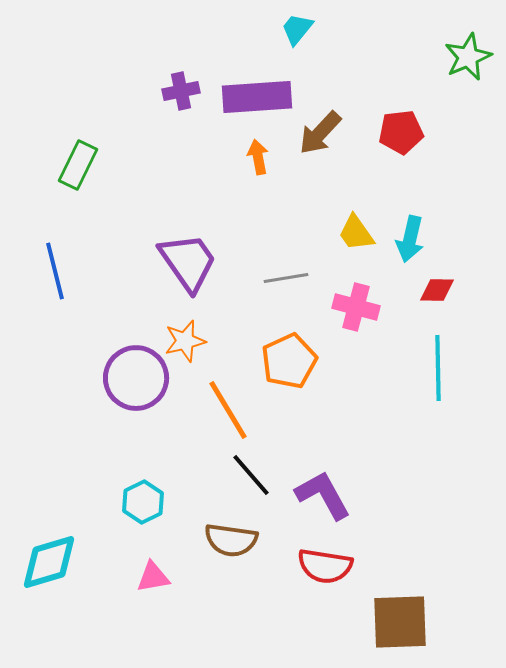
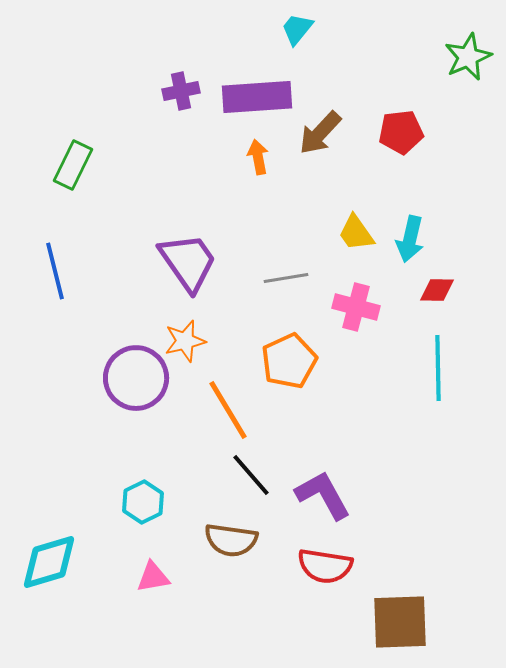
green rectangle: moved 5 px left
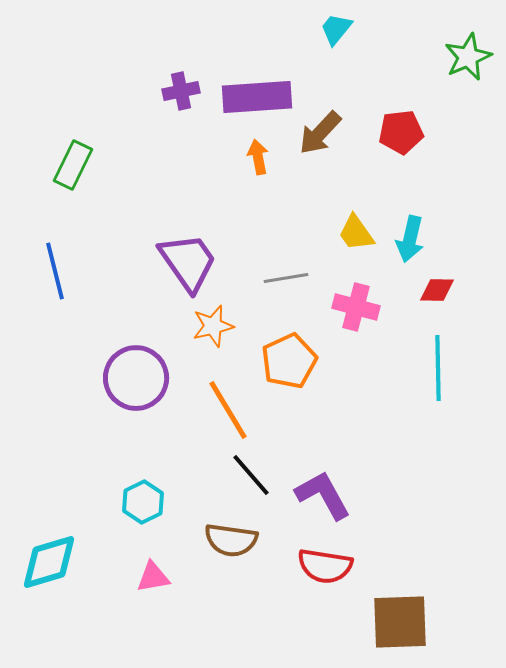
cyan trapezoid: moved 39 px right
orange star: moved 28 px right, 15 px up
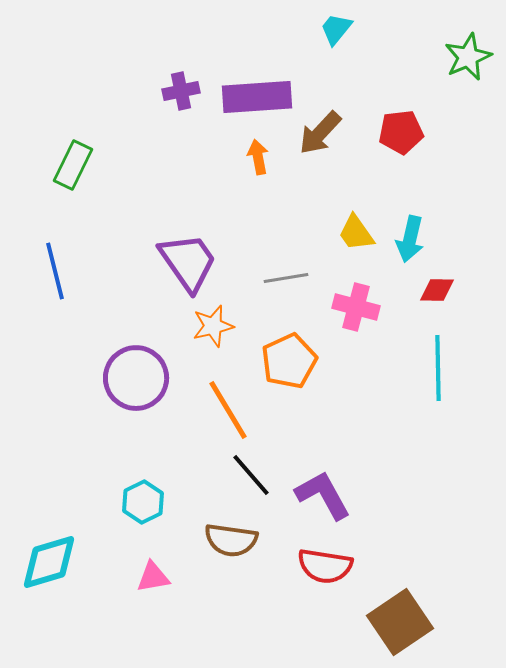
brown square: rotated 32 degrees counterclockwise
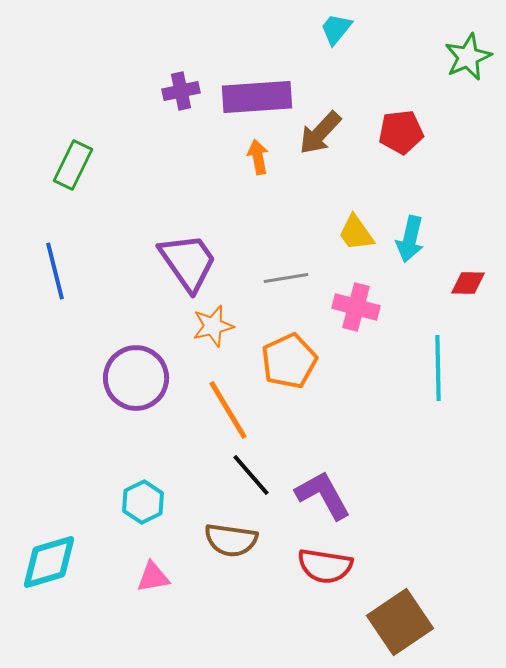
red diamond: moved 31 px right, 7 px up
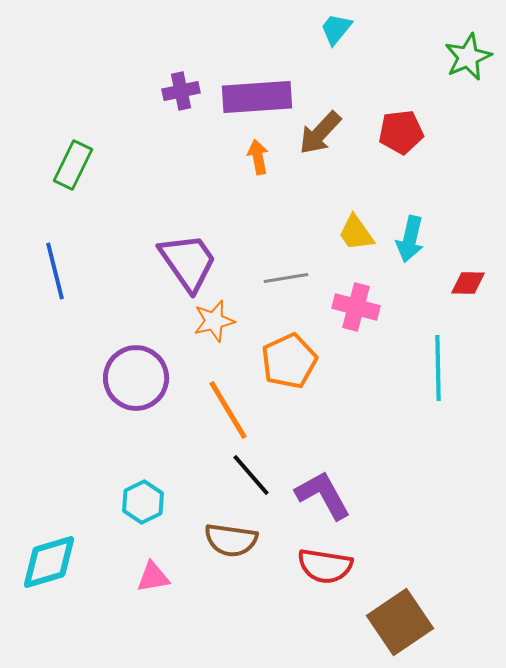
orange star: moved 1 px right, 5 px up
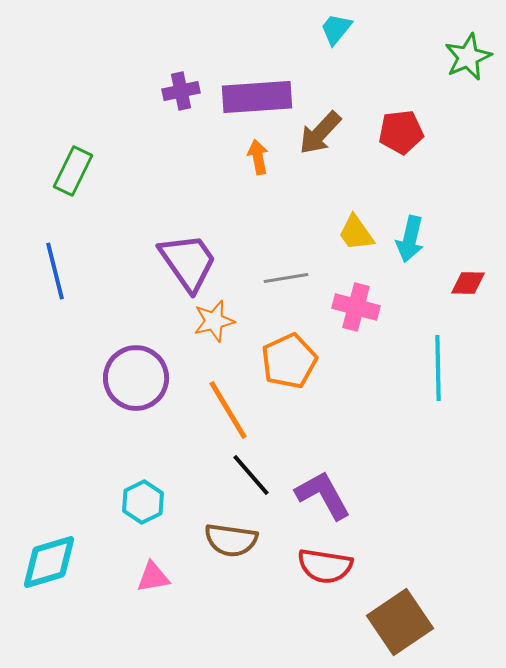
green rectangle: moved 6 px down
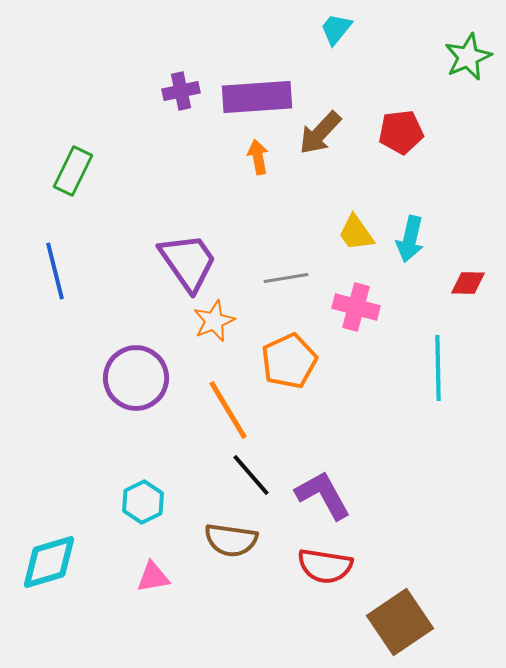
orange star: rotated 9 degrees counterclockwise
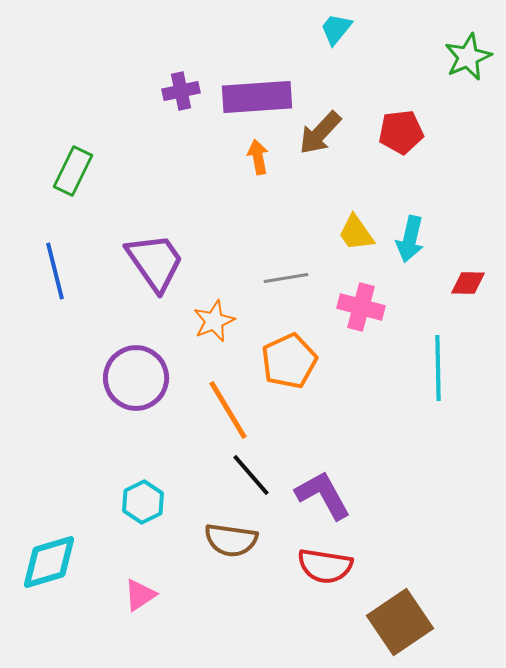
purple trapezoid: moved 33 px left
pink cross: moved 5 px right
pink triangle: moved 13 px left, 18 px down; rotated 24 degrees counterclockwise
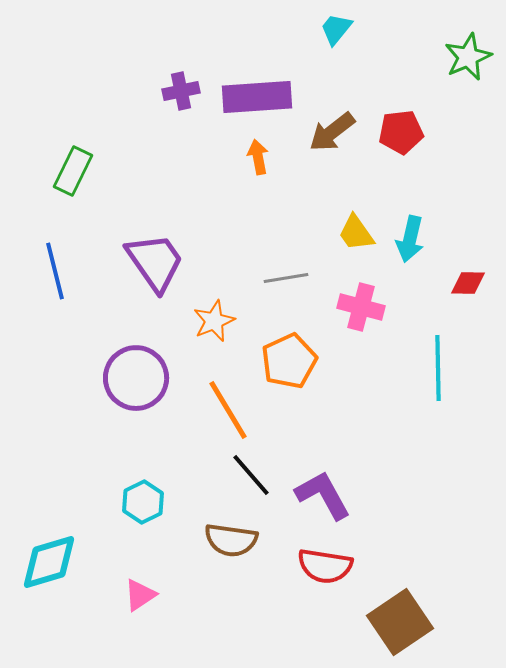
brown arrow: moved 12 px right, 1 px up; rotated 9 degrees clockwise
